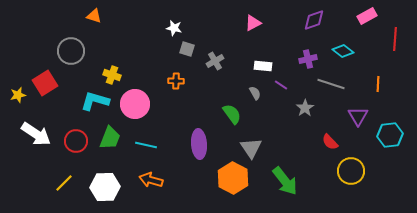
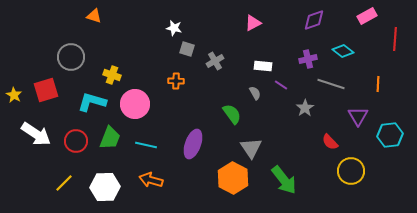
gray circle: moved 6 px down
red square: moved 1 px right, 7 px down; rotated 15 degrees clockwise
yellow star: moved 4 px left; rotated 28 degrees counterclockwise
cyan L-shape: moved 3 px left, 1 px down
purple ellipse: moved 6 px left; rotated 24 degrees clockwise
green arrow: moved 1 px left, 1 px up
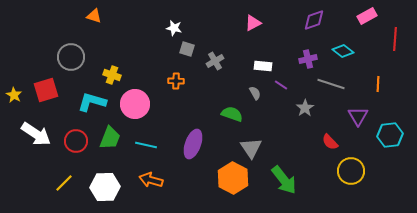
green semicircle: rotated 35 degrees counterclockwise
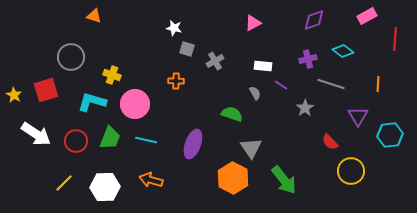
cyan line: moved 5 px up
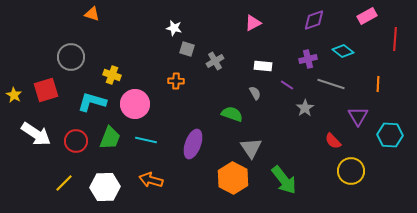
orange triangle: moved 2 px left, 2 px up
purple line: moved 6 px right
cyan hexagon: rotated 10 degrees clockwise
red semicircle: moved 3 px right, 1 px up
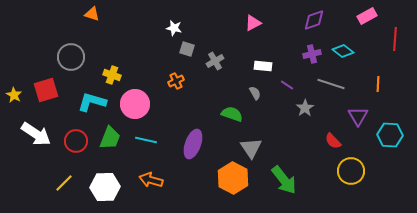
purple cross: moved 4 px right, 5 px up
orange cross: rotated 28 degrees counterclockwise
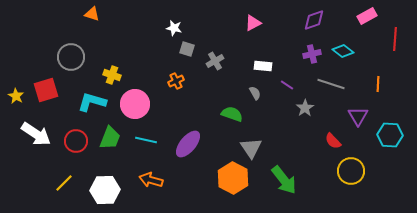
yellow star: moved 2 px right, 1 px down
purple ellipse: moved 5 px left; rotated 20 degrees clockwise
white hexagon: moved 3 px down
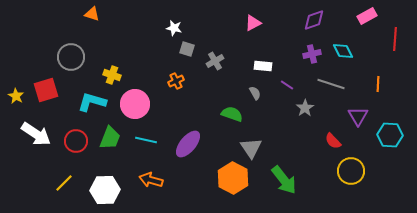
cyan diamond: rotated 25 degrees clockwise
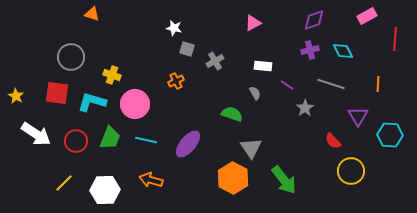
purple cross: moved 2 px left, 4 px up
red square: moved 11 px right, 3 px down; rotated 25 degrees clockwise
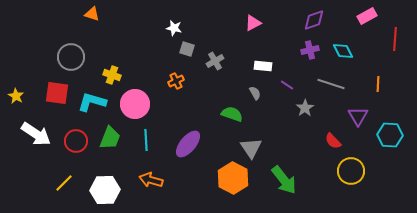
cyan line: rotated 75 degrees clockwise
